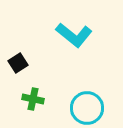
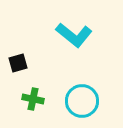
black square: rotated 18 degrees clockwise
cyan circle: moved 5 px left, 7 px up
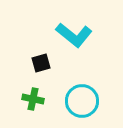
black square: moved 23 px right
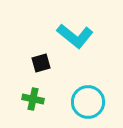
cyan L-shape: moved 1 px right, 1 px down
cyan circle: moved 6 px right, 1 px down
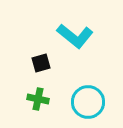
green cross: moved 5 px right
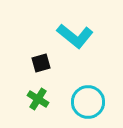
green cross: rotated 20 degrees clockwise
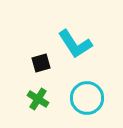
cyan L-shape: moved 8 px down; rotated 18 degrees clockwise
cyan circle: moved 1 px left, 4 px up
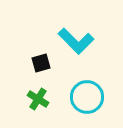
cyan L-shape: moved 1 px right, 3 px up; rotated 12 degrees counterclockwise
cyan circle: moved 1 px up
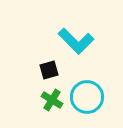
black square: moved 8 px right, 7 px down
green cross: moved 14 px right, 1 px down
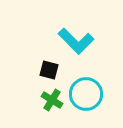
black square: rotated 30 degrees clockwise
cyan circle: moved 1 px left, 3 px up
